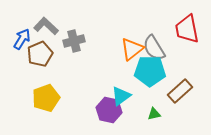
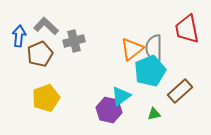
blue arrow: moved 3 px left, 3 px up; rotated 25 degrees counterclockwise
gray semicircle: rotated 32 degrees clockwise
cyan pentagon: rotated 24 degrees counterclockwise
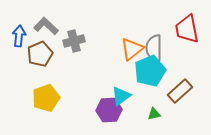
purple hexagon: rotated 15 degrees counterclockwise
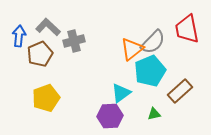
gray L-shape: moved 2 px right, 1 px down
gray semicircle: moved 1 px left, 6 px up; rotated 136 degrees counterclockwise
cyan triangle: moved 3 px up
purple hexagon: moved 1 px right, 6 px down
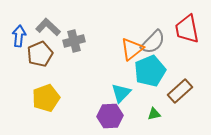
cyan triangle: rotated 10 degrees counterclockwise
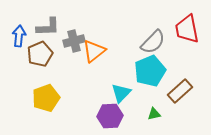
gray L-shape: rotated 135 degrees clockwise
orange triangle: moved 38 px left, 2 px down
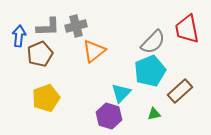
gray cross: moved 2 px right, 15 px up
purple hexagon: moved 1 px left; rotated 20 degrees clockwise
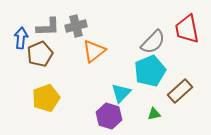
blue arrow: moved 2 px right, 2 px down
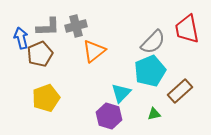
blue arrow: rotated 20 degrees counterclockwise
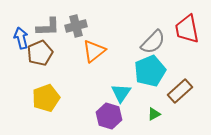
brown pentagon: moved 1 px up
cyan triangle: rotated 10 degrees counterclockwise
green triangle: rotated 16 degrees counterclockwise
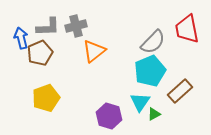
cyan triangle: moved 19 px right, 9 px down
